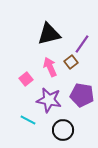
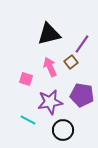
pink square: rotated 32 degrees counterclockwise
purple star: moved 1 px right, 2 px down; rotated 20 degrees counterclockwise
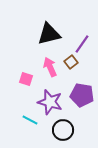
purple star: rotated 25 degrees clockwise
cyan line: moved 2 px right
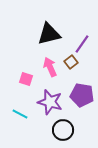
cyan line: moved 10 px left, 6 px up
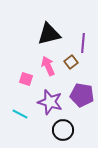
purple line: moved 1 px right, 1 px up; rotated 30 degrees counterclockwise
pink arrow: moved 2 px left, 1 px up
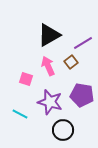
black triangle: moved 1 px down; rotated 15 degrees counterclockwise
purple line: rotated 54 degrees clockwise
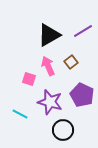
purple line: moved 12 px up
pink square: moved 3 px right
purple pentagon: rotated 15 degrees clockwise
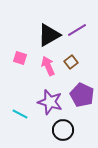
purple line: moved 6 px left, 1 px up
pink square: moved 9 px left, 21 px up
